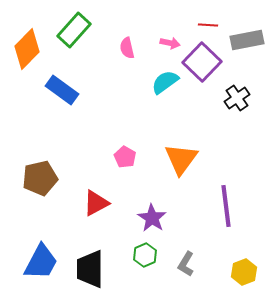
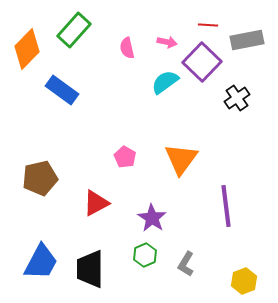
pink arrow: moved 3 px left, 1 px up
yellow hexagon: moved 9 px down
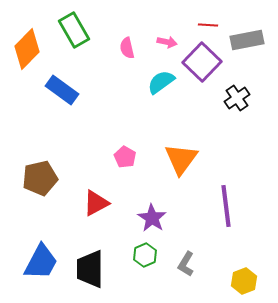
green rectangle: rotated 72 degrees counterclockwise
cyan semicircle: moved 4 px left
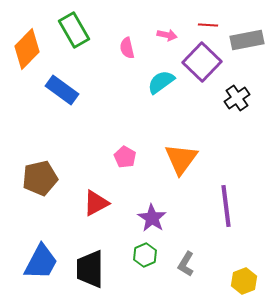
pink arrow: moved 7 px up
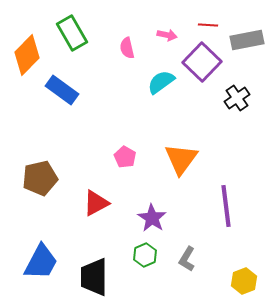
green rectangle: moved 2 px left, 3 px down
orange diamond: moved 6 px down
gray L-shape: moved 1 px right, 5 px up
black trapezoid: moved 4 px right, 8 px down
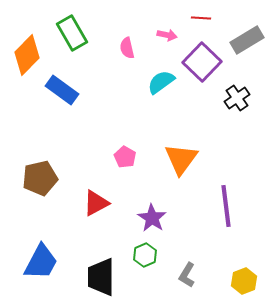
red line: moved 7 px left, 7 px up
gray rectangle: rotated 20 degrees counterclockwise
gray L-shape: moved 16 px down
black trapezoid: moved 7 px right
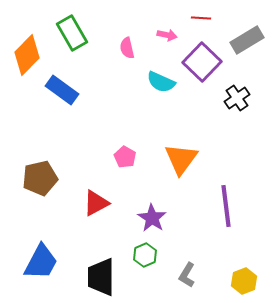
cyan semicircle: rotated 120 degrees counterclockwise
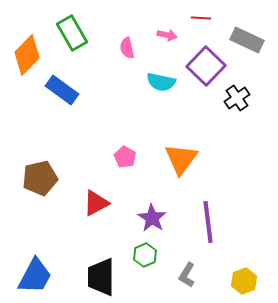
gray rectangle: rotated 56 degrees clockwise
purple square: moved 4 px right, 4 px down
cyan semicircle: rotated 12 degrees counterclockwise
purple line: moved 18 px left, 16 px down
blue trapezoid: moved 6 px left, 14 px down
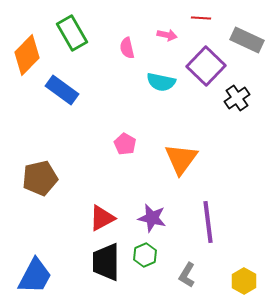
pink pentagon: moved 13 px up
red triangle: moved 6 px right, 15 px down
purple star: rotated 20 degrees counterclockwise
black trapezoid: moved 5 px right, 15 px up
yellow hexagon: rotated 10 degrees counterclockwise
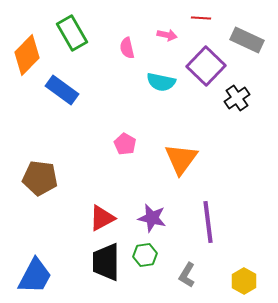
brown pentagon: rotated 20 degrees clockwise
green hexagon: rotated 15 degrees clockwise
